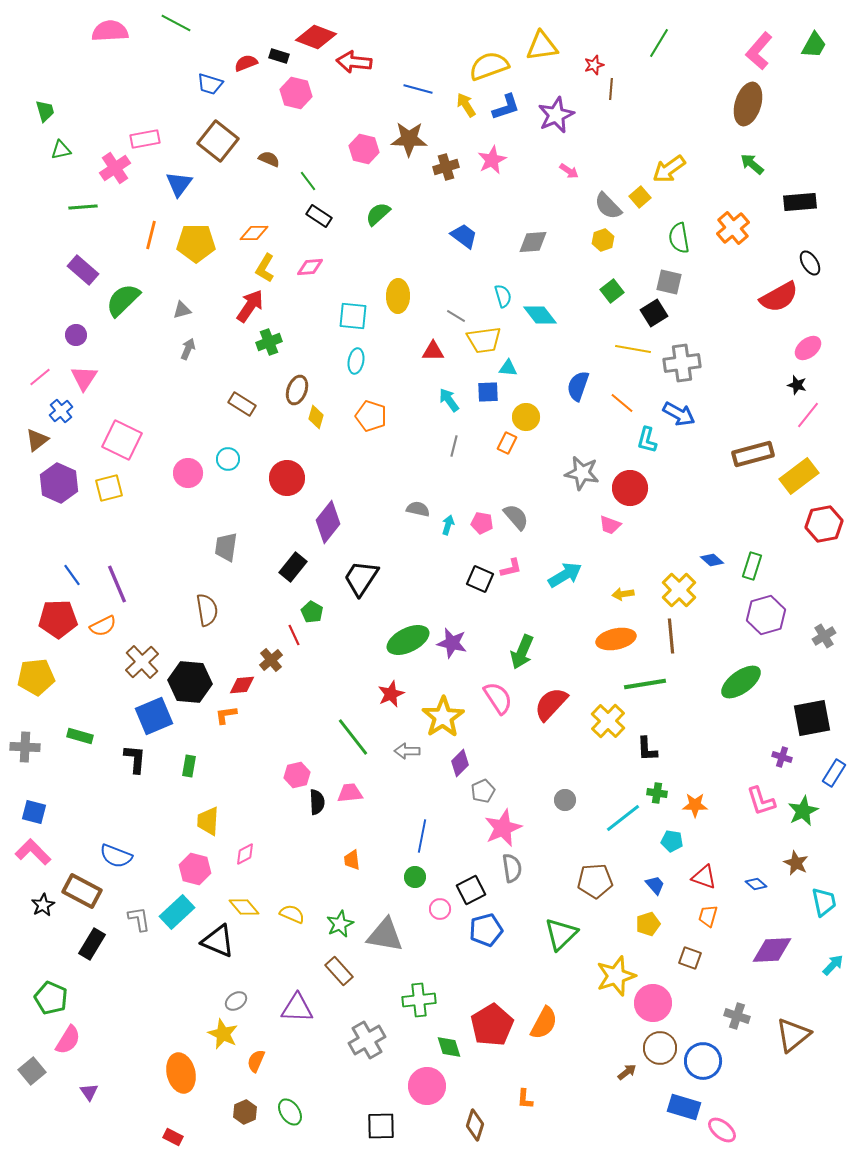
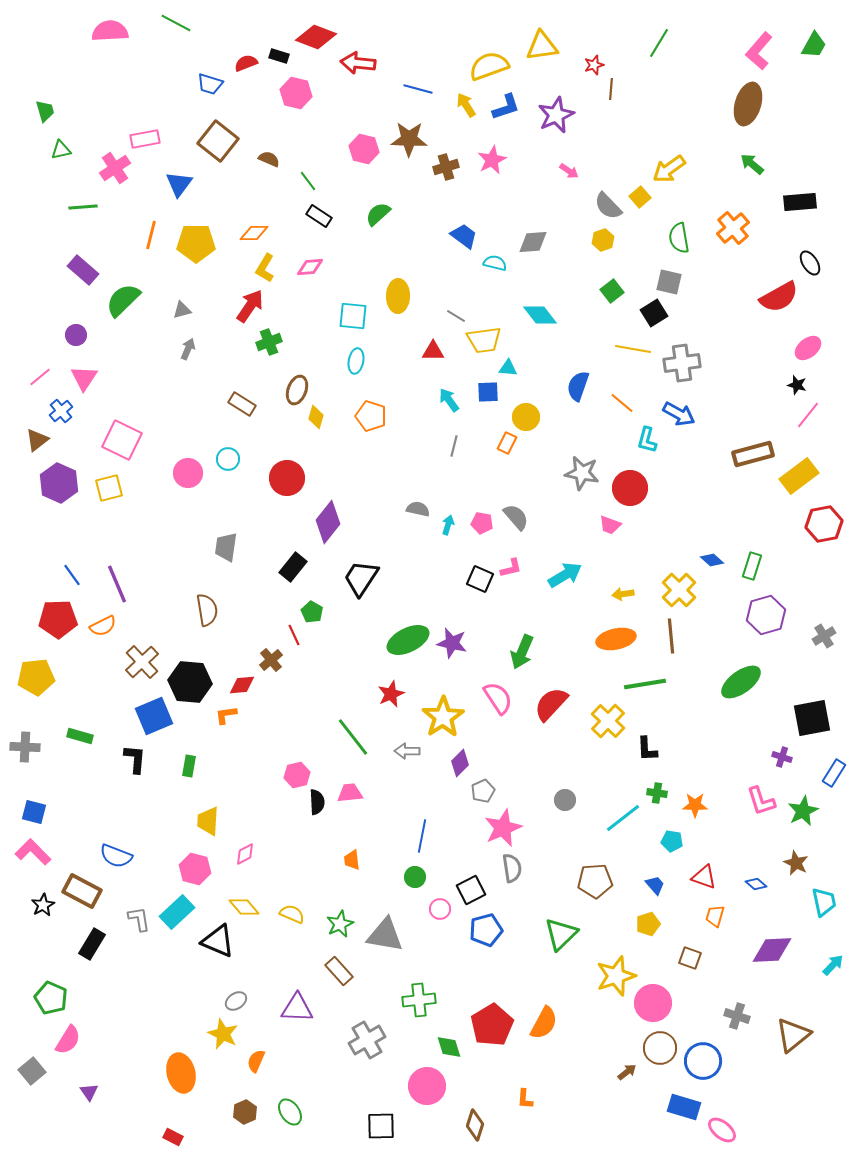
red arrow at (354, 62): moved 4 px right, 1 px down
cyan semicircle at (503, 296): moved 8 px left, 33 px up; rotated 60 degrees counterclockwise
orange trapezoid at (708, 916): moved 7 px right
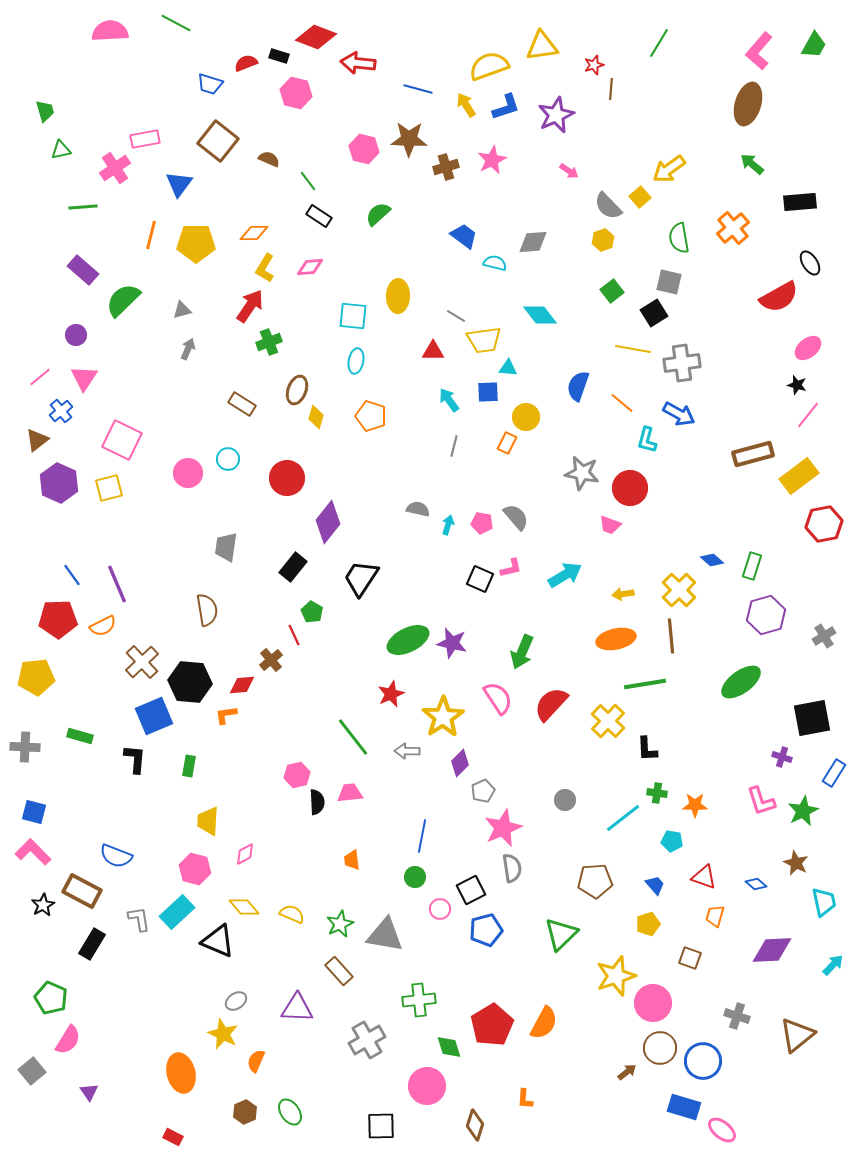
brown triangle at (793, 1035): moved 4 px right
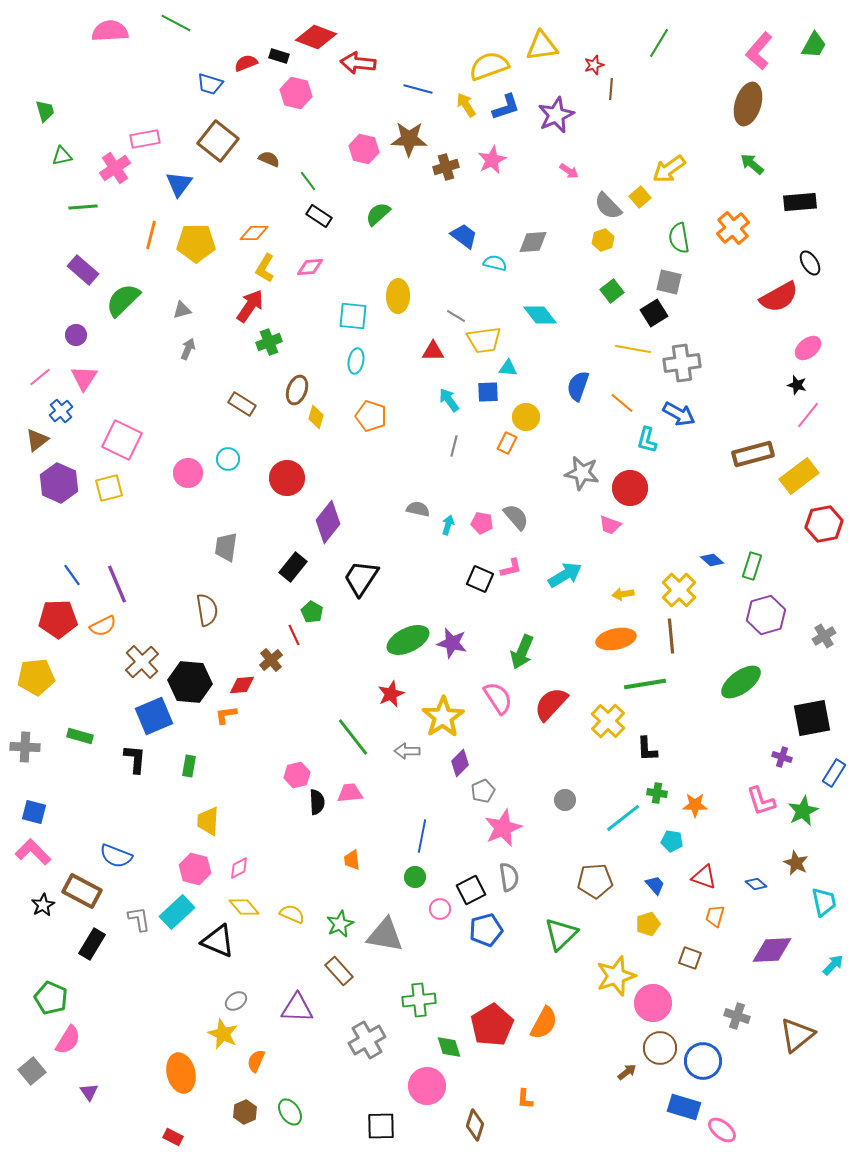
green triangle at (61, 150): moved 1 px right, 6 px down
pink diamond at (245, 854): moved 6 px left, 14 px down
gray semicircle at (512, 868): moved 3 px left, 9 px down
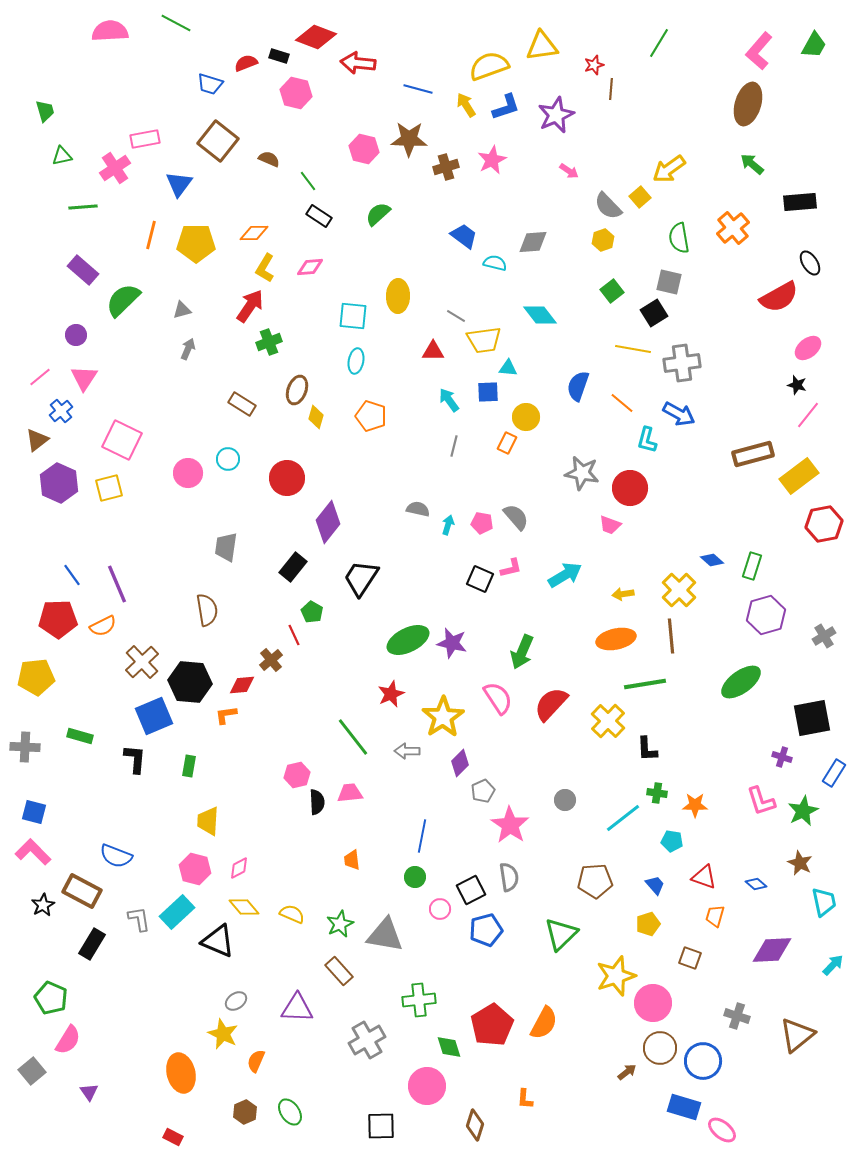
pink star at (503, 828): moved 7 px right, 3 px up; rotated 15 degrees counterclockwise
brown star at (796, 863): moved 4 px right
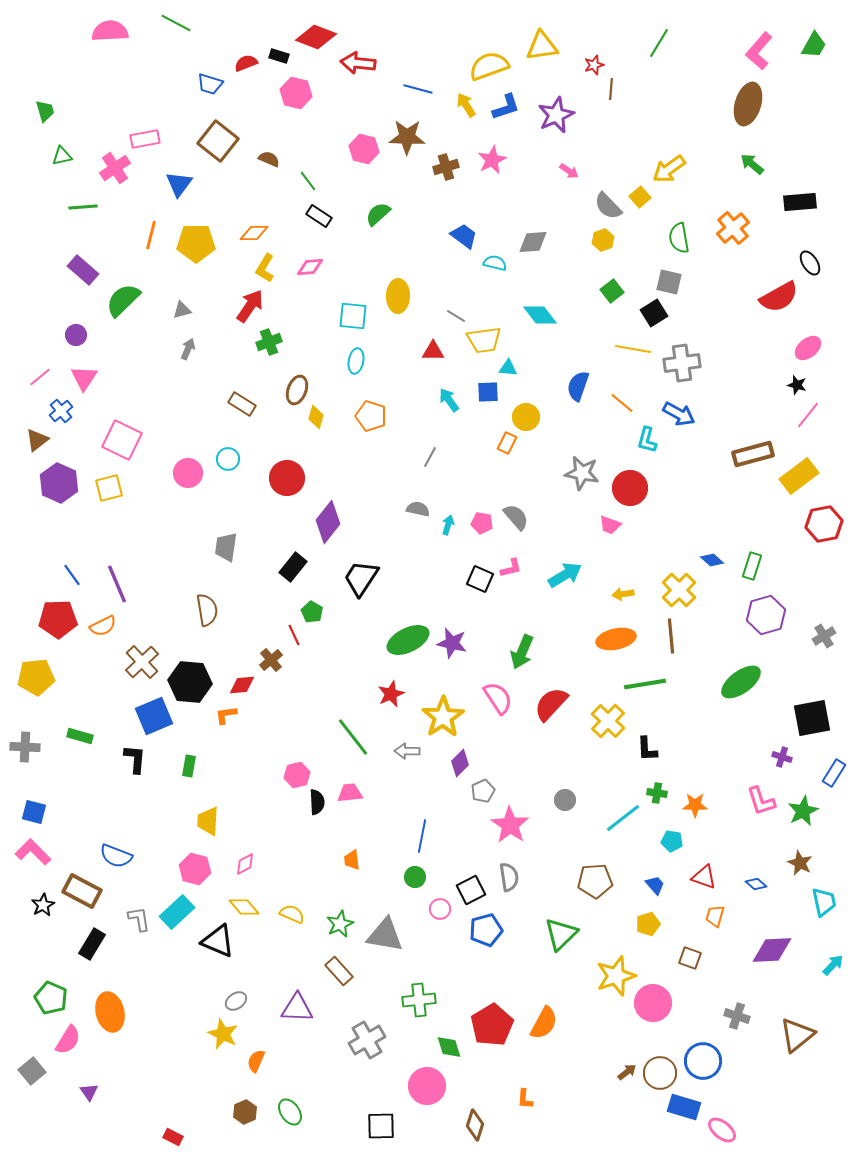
brown star at (409, 139): moved 2 px left, 2 px up
gray line at (454, 446): moved 24 px left, 11 px down; rotated 15 degrees clockwise
pink diamond at (239, 868): moved 6 px right, 4 px up
brown circle at (660, 1048): moved 25 px down
orange ellipse at (181, 1073): moved 71 px left, 61 px up
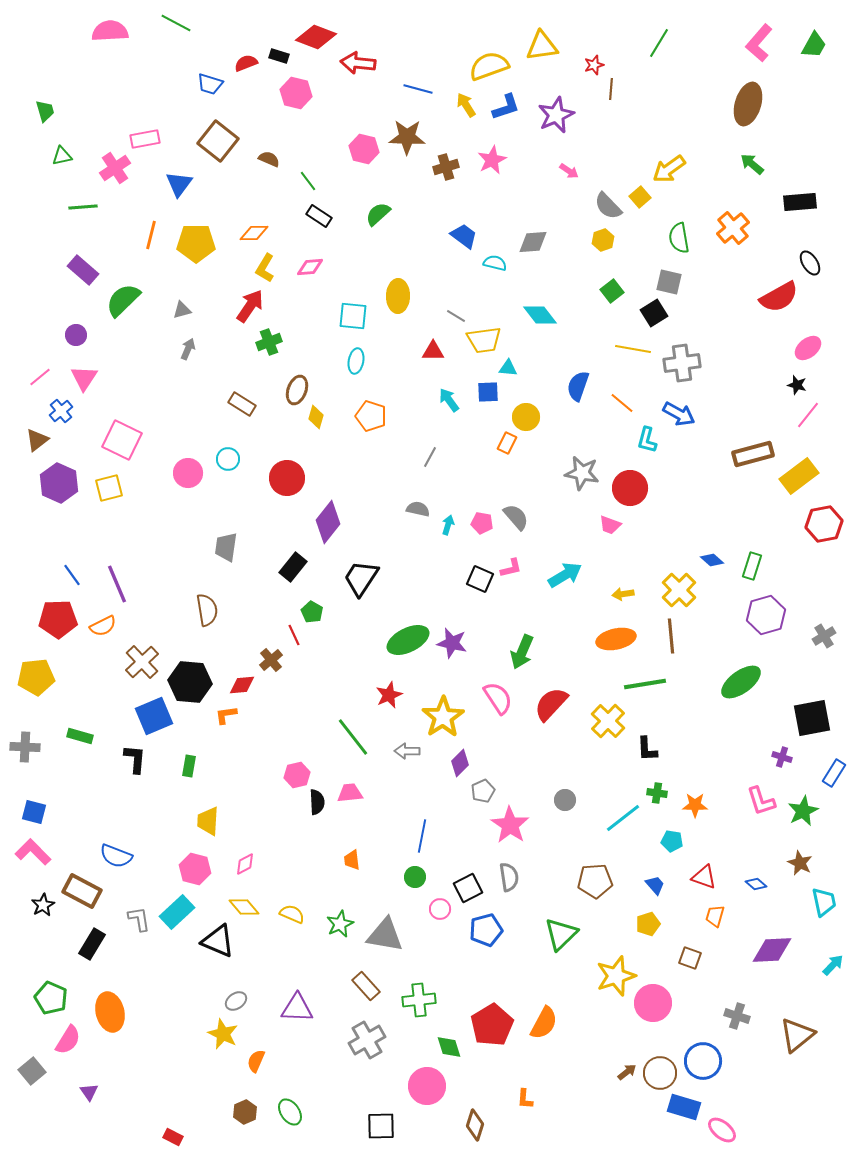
pink L-shape at (759, 51): moved 8 px up
red star at (391, 694): moved 2 px left, 1 px down
black square at (471, 890): moved 3 px left, 2 px up
brown rectangle at (339, 971): moved 27 px right, 15 px down
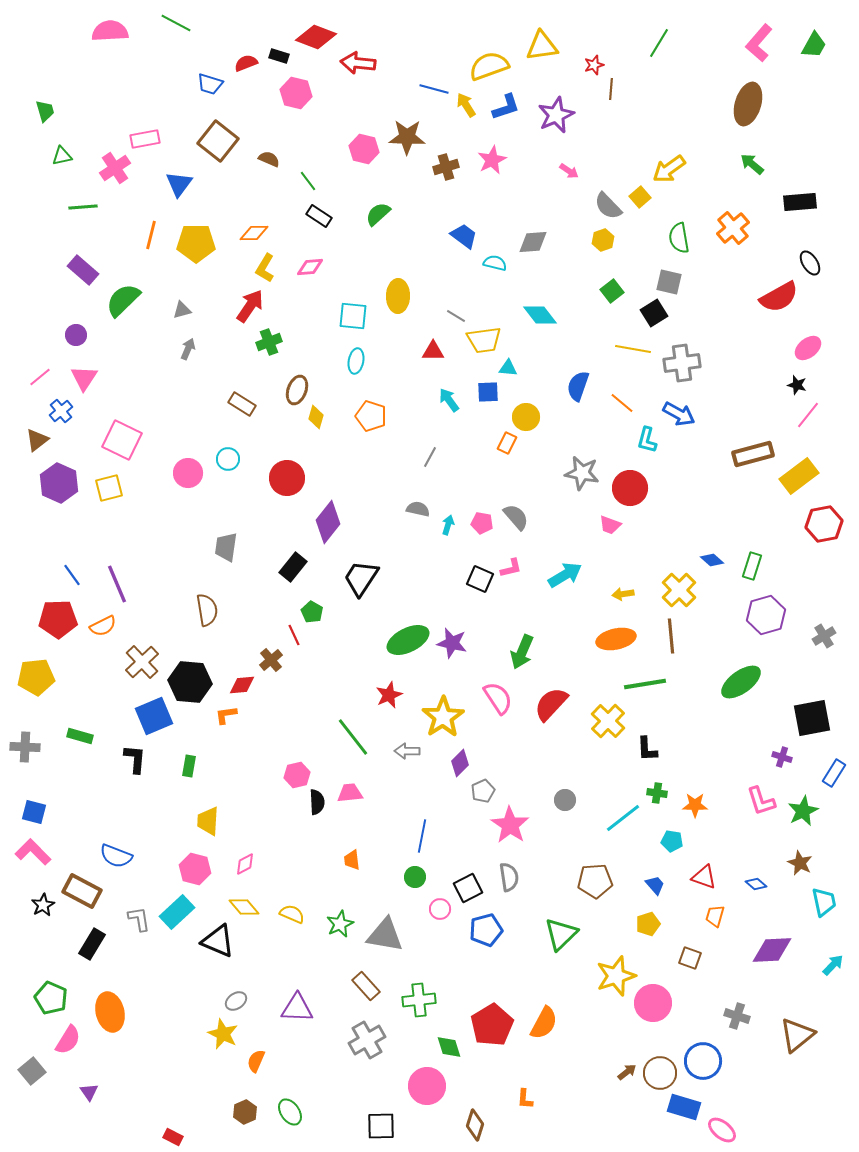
blue line at (418, 89): moved 16 px right
